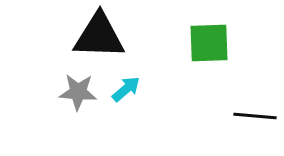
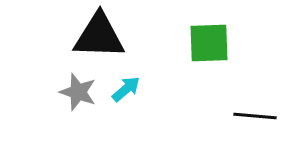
gray star: rotated 15 degrees clockwise
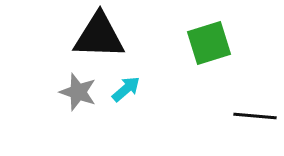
green square: rotated 15 degrees counterclockwise
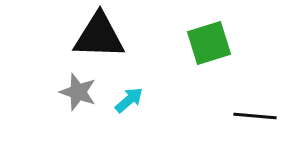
cyan arrow: moved 3 px right, 11 px down
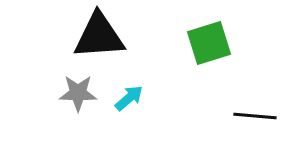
black triangle: rotated 6 degrees counterclockwise
gray star: moved 1 px down; rotated 18 degrees counterclockwise
cyan arrow: moved 2 px up
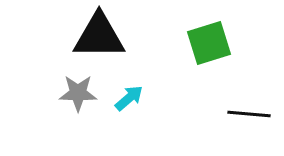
black triangle: rotated 4 degrees clockwise
black line: moved 6 px left, 2 px up
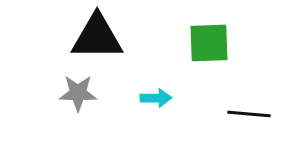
black triangle: moved 2 px left, 1 px down
green square: rotated 15 degrees clockwise
cyan arrow: moved 27 px right; rotated 40 degrees clockwise
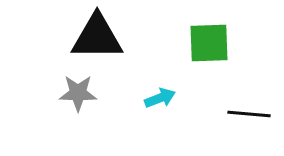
cyan arrow: moved 4 px right; rotated 20 degrees counterclockwise
